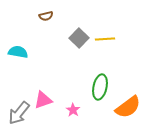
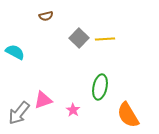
cyan semicircle: moved 3 px left; rotated 18 degrees clockwise
orange semicircle: moved 8 px down; rotated 96 degrees clockwise
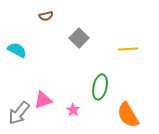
yellow line: moved 23 px right, 10 px down
cyan semicircle: moved 2 px right, 2 px up
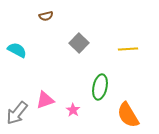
gray square: moved 5 px down
pink triangle: moved 2 px right
gray arrow: moved 2 px left
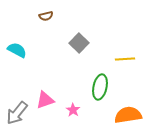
yellow line: moved 3 px left, 10 px down
orange semicircle: rotated 112 degrees clockwise
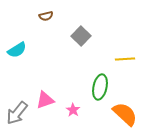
gray square: moved 2 px right, 7 px up
cyan semicircle: rotated 120 degrees clockwise
orange semicircle: moved 3 px left, 1 px up; rotated 52 degrees clockwise
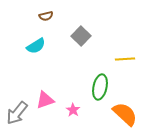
cyan semicircle: moved 19 px right, 4 px up
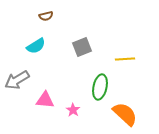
gray square: moved 1 px right, 11 px down; rotated 24 degrees clockwise
pink triangle: rotated 24 degrees clockwise
gray arrow: moved 33 px up; rotated 20 degrees clockwise
